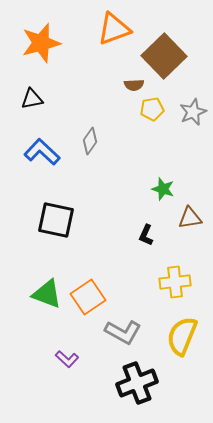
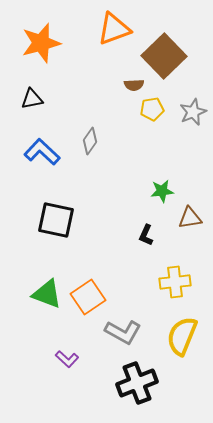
green star: moved 1 px left, 2 px down; rotated 25 degrees counterclockwise
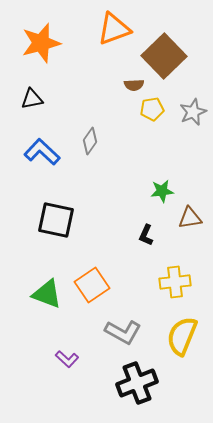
orange square: moved 4 px right, 12 px up
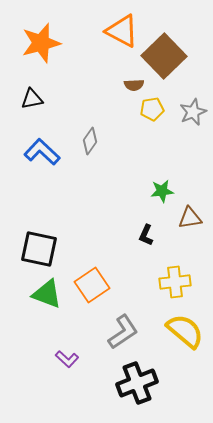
orange triangle: moved 8 px right, 2 px down; rotated 48 degrees clockwise
black square: moved 17 px left, 29 px down
gray L-shape: rotated 63 degrees counterclockwise
yellow semicircle: moved 3 px right, 5 px up; rotated 108 degrees clockwise
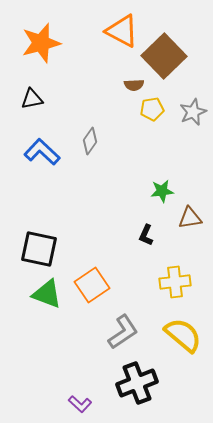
yellow semicircle: moved 2 px left, 4 px down
purple L-shape: moved 13 px right, 45 px down
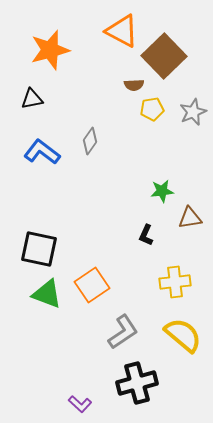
orange star: moved 9 px right, 7 px down
blue L-shape: rotated 6 degrees counterclockwise
black cross: rotated 6 degrees clockwise
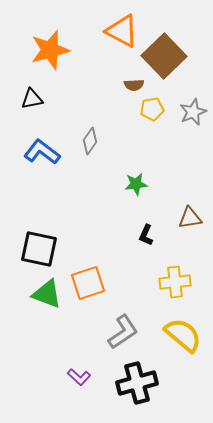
green star: moved 26 px left, 7 px up
orange square: moved 4 px left, 2 px up; rotated 16 degrees clockwise
purple L-shape: moved 1 px left, 27 px up
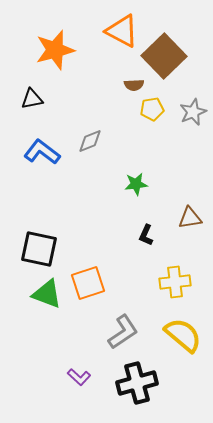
orange star: moved 5 px right
gray diamond: rotated 32 degrees clockwise
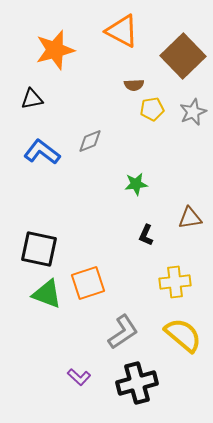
brown square: moved 19 px right
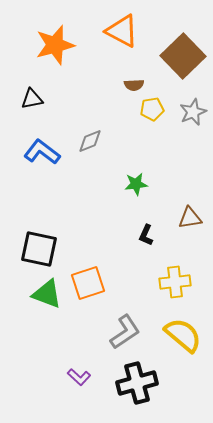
orange star: moved 5 px up
gray L-shape: moved 2 px right
